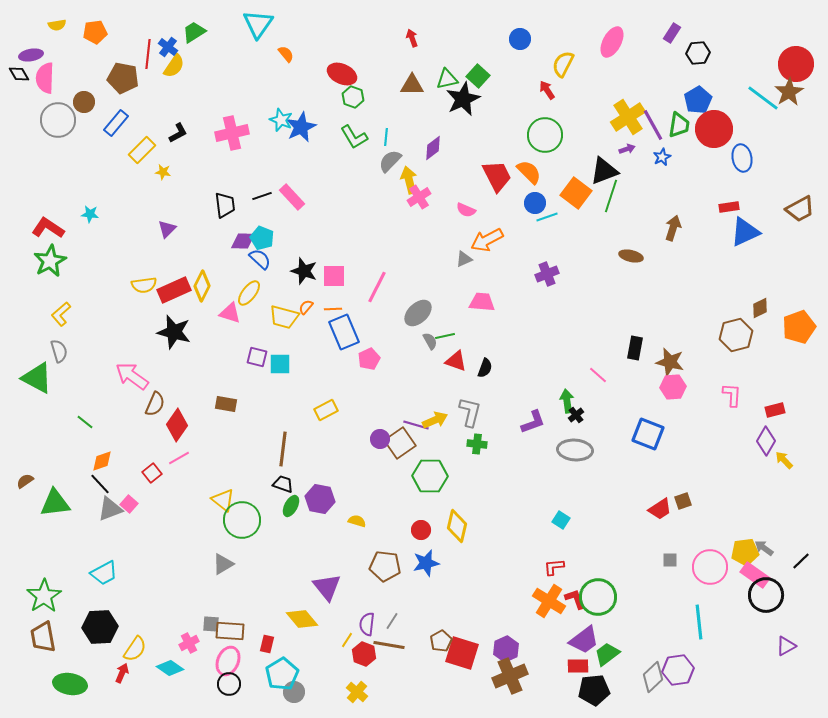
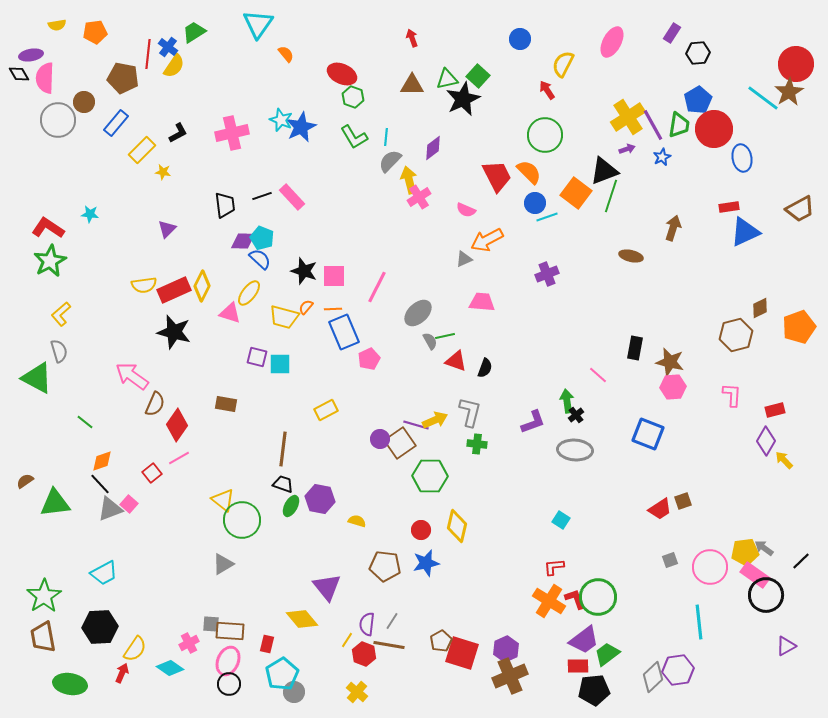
gray square at (670, 560): rotated 21 degrees counterclockwise
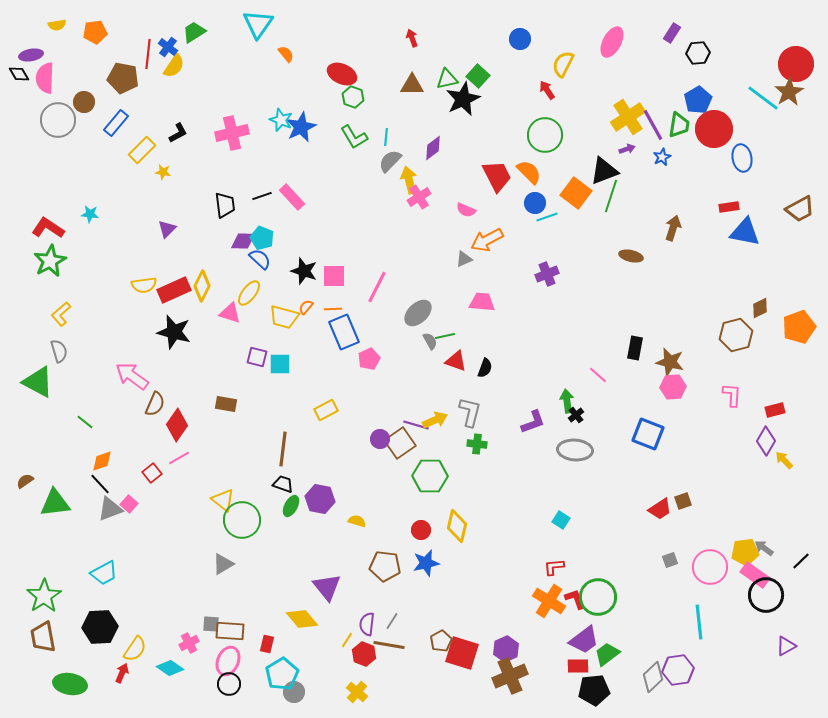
blue triangle at (745, 232): rotated 36 degrees clockwise
green triangle at (37, 378): moved 1 px right, 4 px down
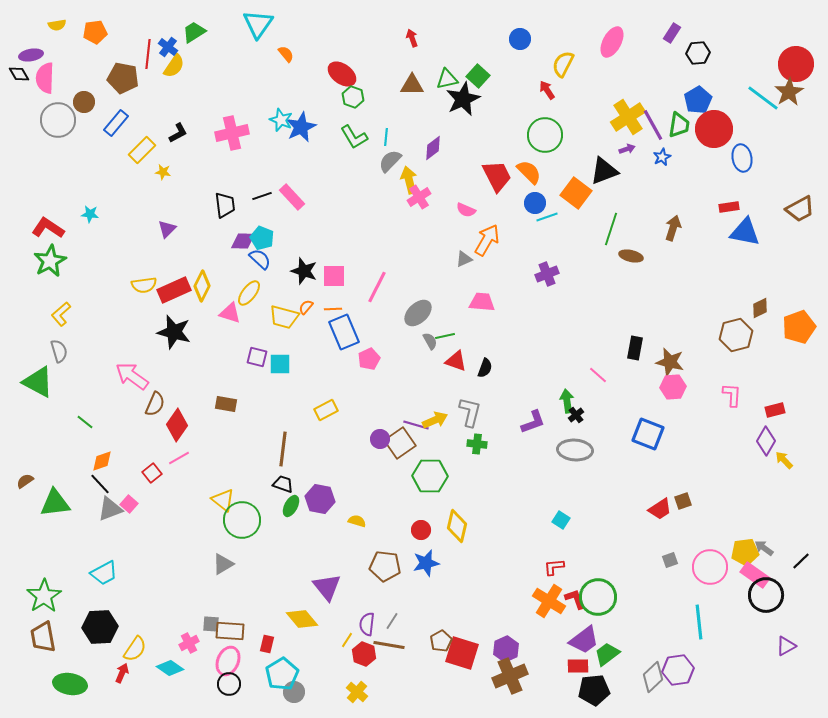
red ellipse at (342, 74): rotated 12 degrees clockwise
green line at (611, 196): moved 33 px down
orange arrow at (487, 240): rotated 148 degrees clockwise
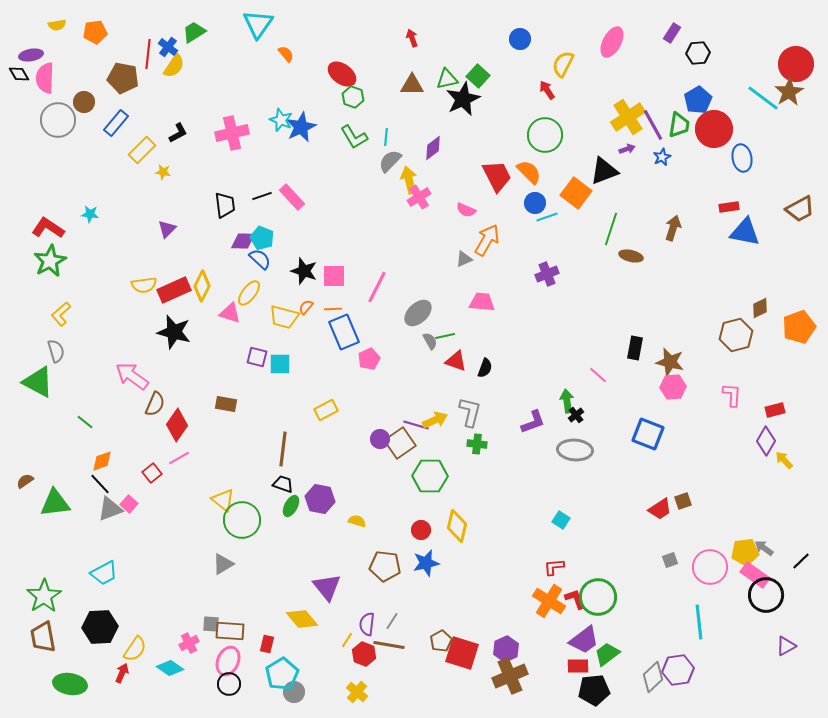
gray semicircle at (59, 351): moved 3 px left
